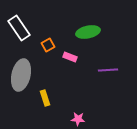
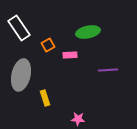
pink rectangle: moved 2 px up; rotated 24 degrees counterclockwise
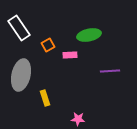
green ellipse: moved 1 px right, 3 px down
purple line: moved 2 px right, 1 px down
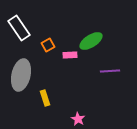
green ellipse: moved 2 px right, 6 px down; rotated 20 degrees counterclockwise
pink star: rotated 24 degrees clockwise
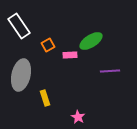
white rectangle: moved 2 px up
pink star: moved 2 px up
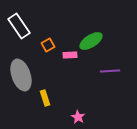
gray ellipse: rotated 32 degrees counterclockwise
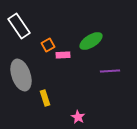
pink rectangle: moved 7 px left
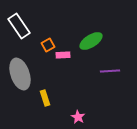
gray ellipse: moved 1 px left, 1 px up
